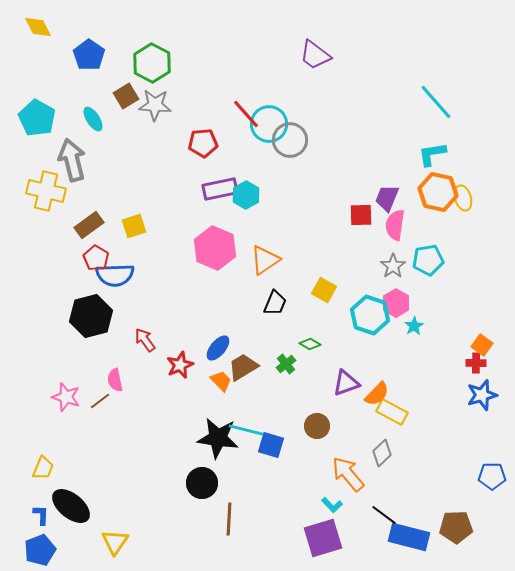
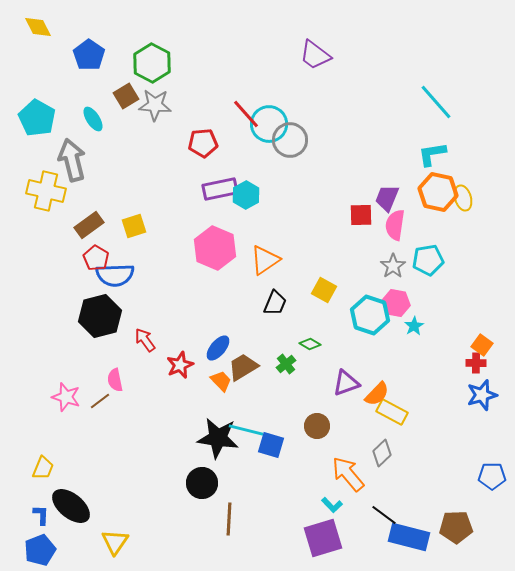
pink hexagon at (396, 303): rotated 20 degrees counterclockwise
black hexagon at (91, 316): moved 9 px right
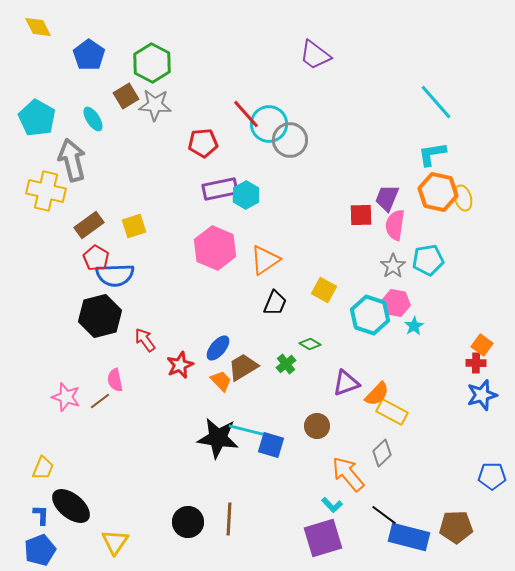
black circle at (202, 483): moved 14 px left, 39 px down
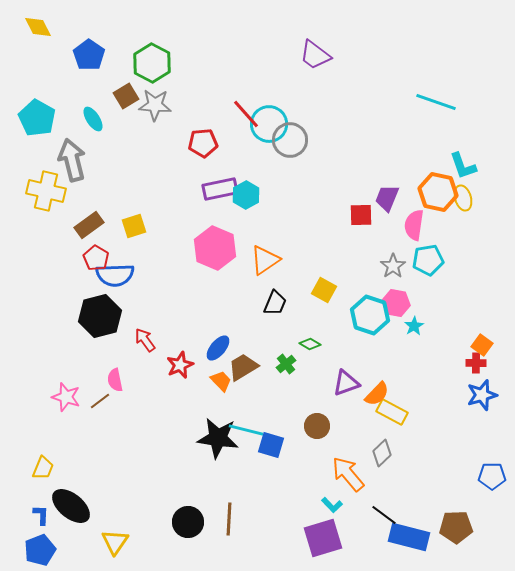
cyan line at (436, 102): rotated 30 degrees counterclockwise
cyan L-shape at (432, 154): moved 31 px right, 12 px down; rotated 100 degrees counterclockwise
pink semicircle at (395, 225): moved 19 px right
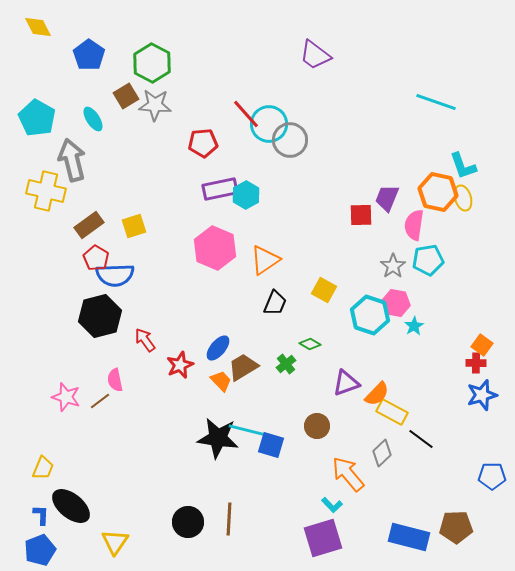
black line at (384, 515): moved 37 px right, 76 px up
